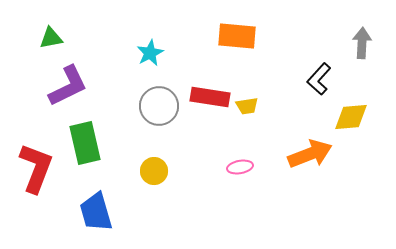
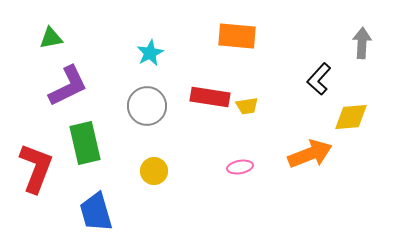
gray circle: moved 12 px left
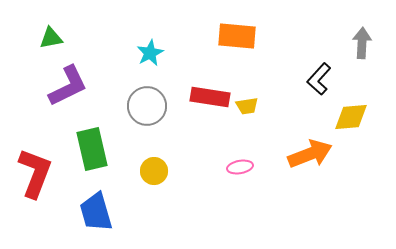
green rectangle: moved 7 px right, 6 px down
red L-shape: moved 1 px left, 5 px down
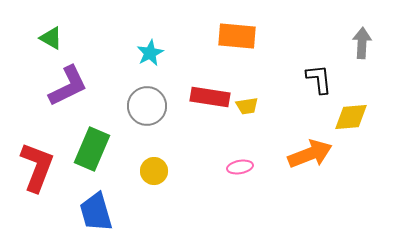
green triangle: rotated 40 degrees clockwise
black L-shape: rotated 132 degrees clockwise
green rectangle: rotated 36 degrees clockwise
red L-shape: moved 2 px right, 6 px up
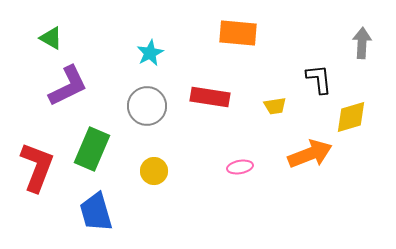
orange rectangle: moved 1 px right, 3 px up
yellow trapezoid: moved 28 px right
yellow diamond: rotated 12 degrees counterclockwise
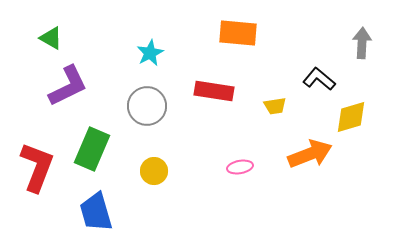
black L-shape: rotated 44 degrees counterclockwise
red rectangle: moved 4 px right, 6 px up
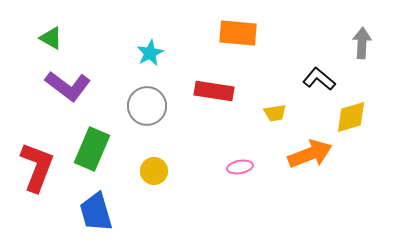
purple L-shape: rotated 63 degrees clockwise
yellow trapezoid: moved 7 px down
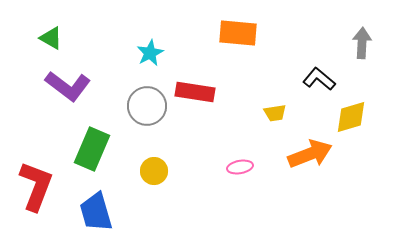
red rectangle: moved 19 px left, 1 px down
red L-shape: moved 1 px left, 19 px down
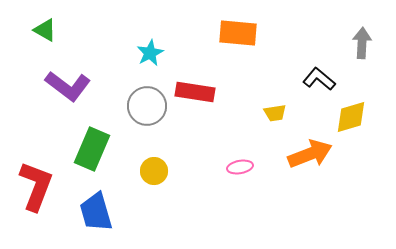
green triangle: moved 6 px left, 8 px up
